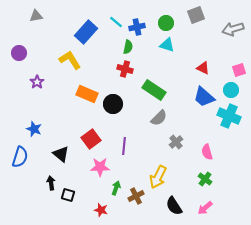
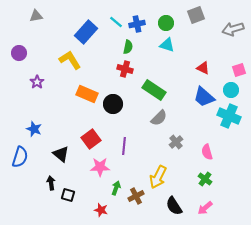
blue cross: moved 3 px up
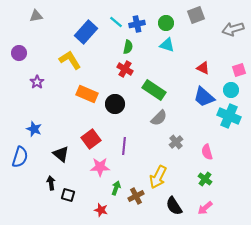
red cross: rotated 14 degrees clockwise
black circle: moved 2 px right
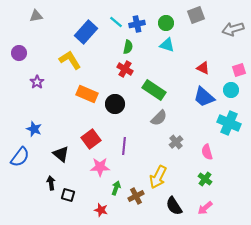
cyan cross: moved 7 px down
blue semicircle: rotated 20 degrees clockwise
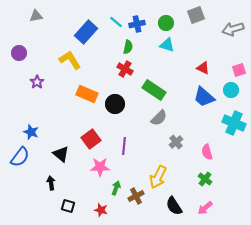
cyan cross: moved 5 px right
blue star: moved 3 px left, 3 px down
black square: moved 11 px down
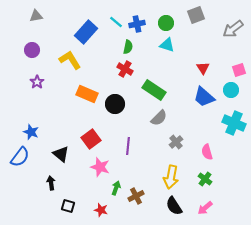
gray arrow: rotated 20 degrees counterclockwise
purple circle: moved 13 px right, 3 px up
red triangle: rotated 32 degrees clockwise
purple line: moved 4 px right
pink star: rotated 18 degrees clockwise
yellow arrow: moved 13 px right; rotated 15 degrees counterclockwise
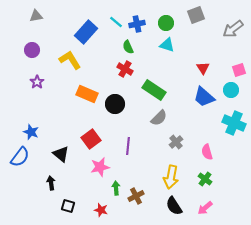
green semicircle: rotated 144 degrees clockwise
pink star: rotated 30 degrees counterclockwise
green arrow: rotated 24 degrees counterclockwise
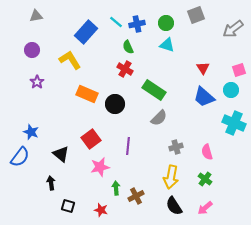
gray cross: moved 5 px down; rotated 24 degrees clockwise
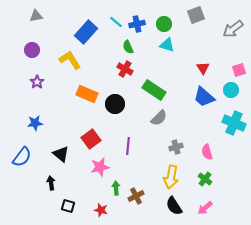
green circle: moved 2 px left, 1 px down
blue star: moved 4 px right, 9 px up; rotated 28 degrees counterclockwise
blue semicircle: moved 2 px right
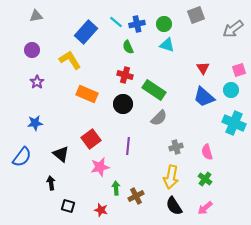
red cross: moved 6 px down; rotated 14 degrees counterclockwise
black circle: moved 8 px right
